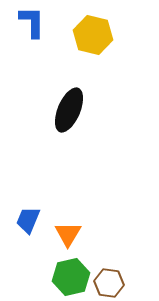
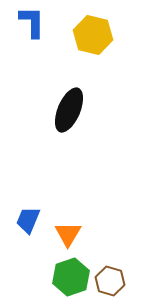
green hexagon: rotated 6 degrees counterclockwise
brown hexagon: moved 1 px right, 2 px up; rotated 8 degrees clockwise
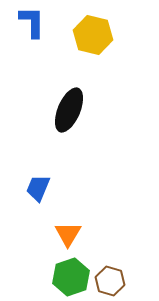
blue trapezoid: moved 10 px right, 32 px up
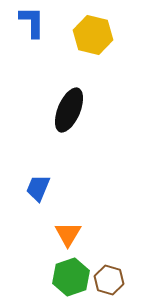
brown hexagon: moved 1 px left, 1 px up
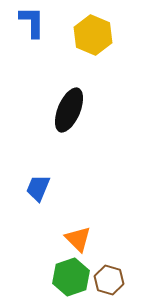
yellow hexagon: rotated 9 degrees clockwise
orange triangle: moved 10 px right, 5 px down; rotated 16 degrees counterclockwise
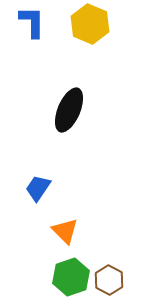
yellow hexagon: moved 3 px left, 11 px up
blue trapezoid: rotated 12 degrees clockwise
orange triangle: moved 13 px left, 8 px up
brown hexagon: rotated 12 degrees clockwise
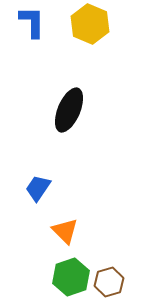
brown hexagon: moved 2 px down; rotated 16 degrees clockwise
